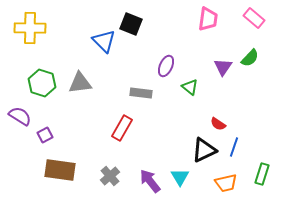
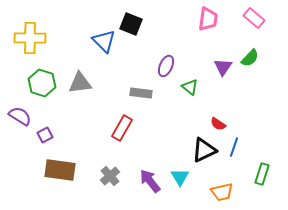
yellow cross: moved 10 px down
orange trapezoid: moved 4 px left, 9 px down
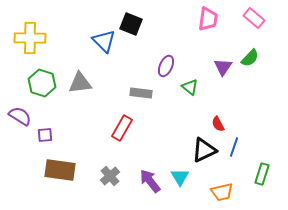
red semicircle: rotated 28 degrees clockwise
purple square: rotated 21 degrees clockwise
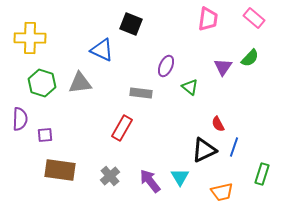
blue triangle: moved 2 px left, 9 px down; rotated 20 degrees counterclockwise
purple semicircle: moved 3 px down; rotated 60 degrees clockwise
